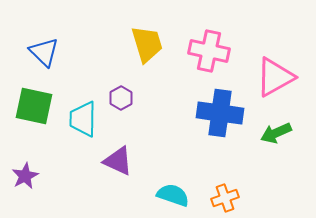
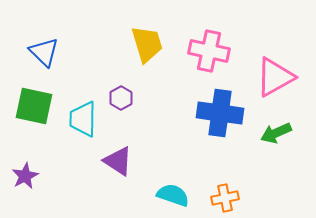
purple triangle: rotated 8 degrees clockwise
orange cross: rotated 8 degrees clockwise
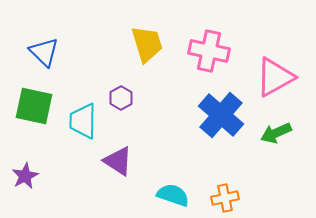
blue cross: moved 1 px right, 2 px down; rotated 33 degrees clockwise
cyan trapezoid: moved 2 px down
